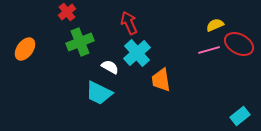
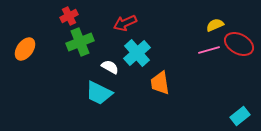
red cross: moved 2 px right, 4 px down; rotated 12 degrees clockwise
red arrow: moved 4 px left; rotated 90 degrees counterclockwise
orange trapezoid: moved 1 px left, 3 px down
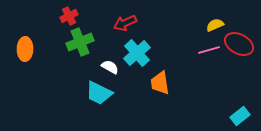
orange ellipse: rotated 35 degrees counterclockwise
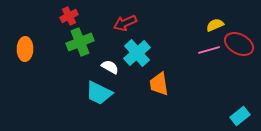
orange trapezoid: moved 1 px left, 1 px down
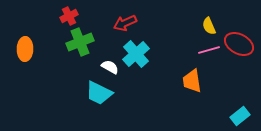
yellow semicircle: moved 6 px left, 1 px down; rotated 90 degrees counterclockwise
cyan cross: moved 1 px left, 1 px down
orange trapezoid: moved 33 px right, 3 px up
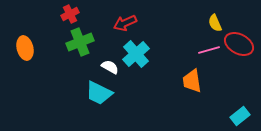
red cross: moved 1 px right, 2 px up
yellow semicircle: moved 6 px right, 3 px up
orange ellipse: moved 1 px up; rotated 15 degrees counterclockwise
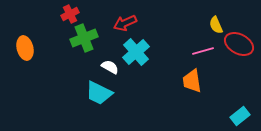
yellow semicircle: moved 1 px right, 2 px down
green cross: moved 4 px right, 4 px up
pink line: moved 6 px left, 1 px down
cyan cross: moved 2 px up
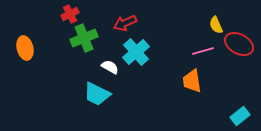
cyan trapezoid: moved 2 px left, 1 px down
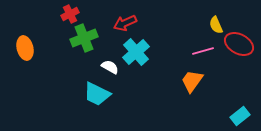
orange trapezoid: rotated 45 degrees clockwise
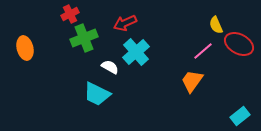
pink line: rotated 25 degrees counterclockwise
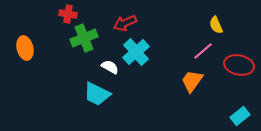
red cross: moved 2 px left; rotated 36 degrees clockwise
red ellipse: moved 21 px down; rotated 16 degrees counterclockwise
